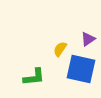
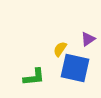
blue square: moved 6 px left, 1 px up
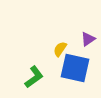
green L-shape: rotated 30 degrees counterclockwise
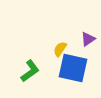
blue square: moved 2 px left
green L-shape: moved 4 px left, 6 px up
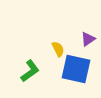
yellow semicircle: moved 2 px left; rotated 119 degrees clockwise
blue square: moved 3 px right, 1 px down
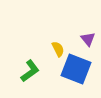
purple triangle: rotated 35 degrees counterclockwise
blue square: rotated 8 degrees clockwise
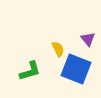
green L-shape: rotated 20 degrees clockwise
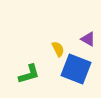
purple triangle: rotated 21 degrees counterclockwise
green L-shape: moved 1 px left, 3 px down
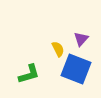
purple triangle: moved 7 px left; rotated 42 degrees clockwise
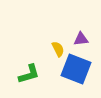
purple triangle: rotated 42 degrees clockwise
